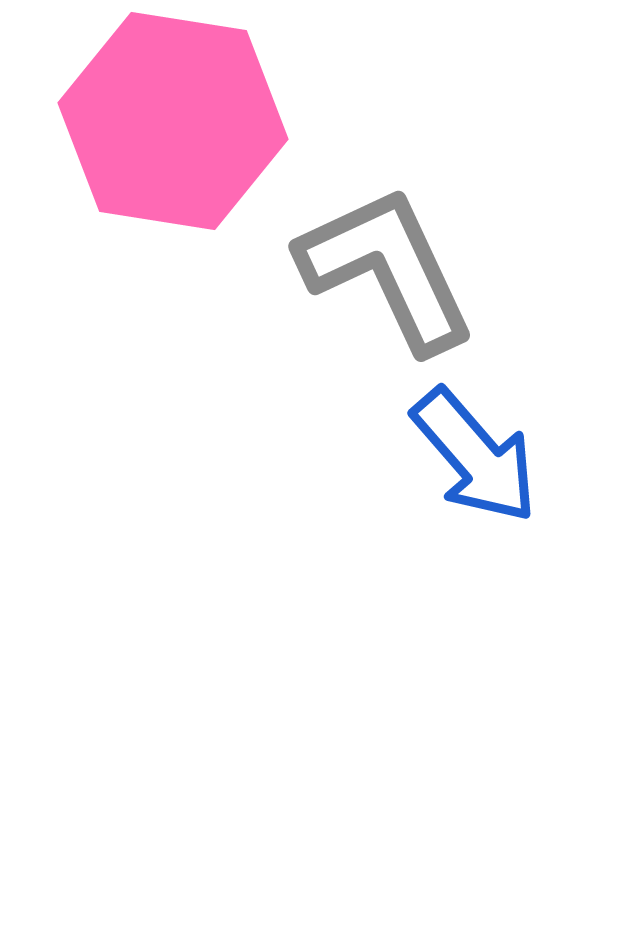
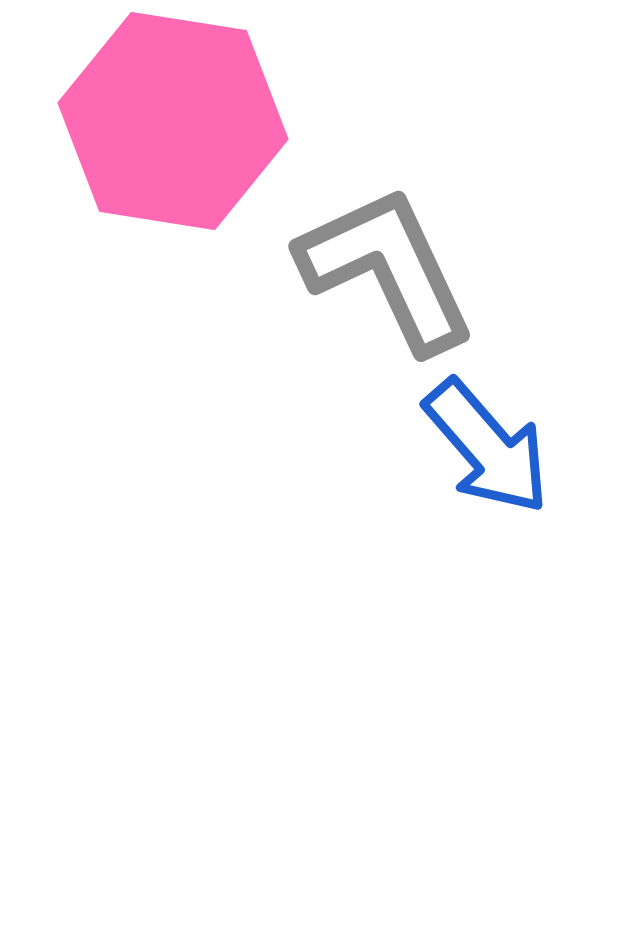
blue arrow: moved 12 px right, 9 px up
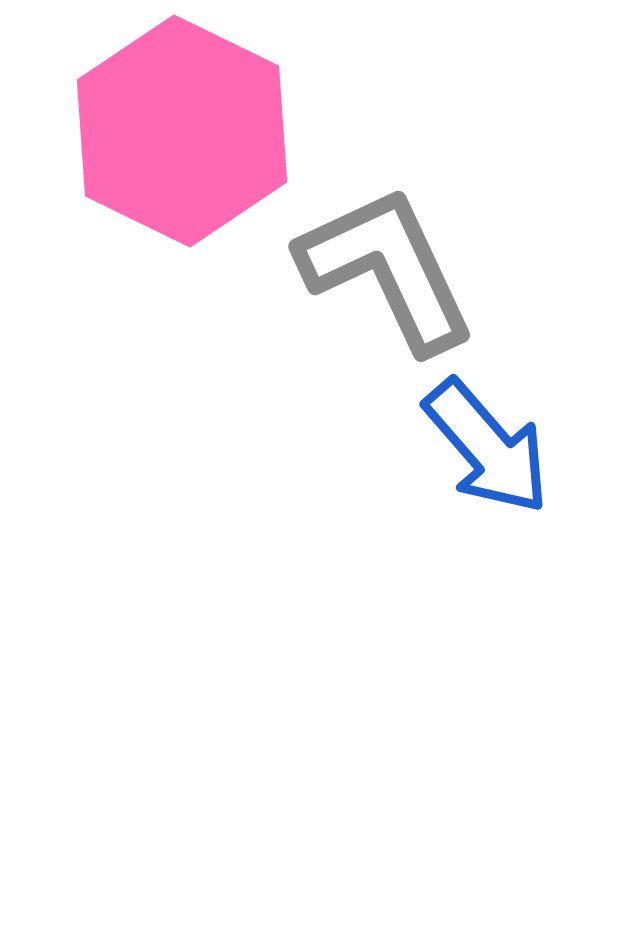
pink hexagon: moved 9 px right, 10 px down; rotated 17 degrees clockwise
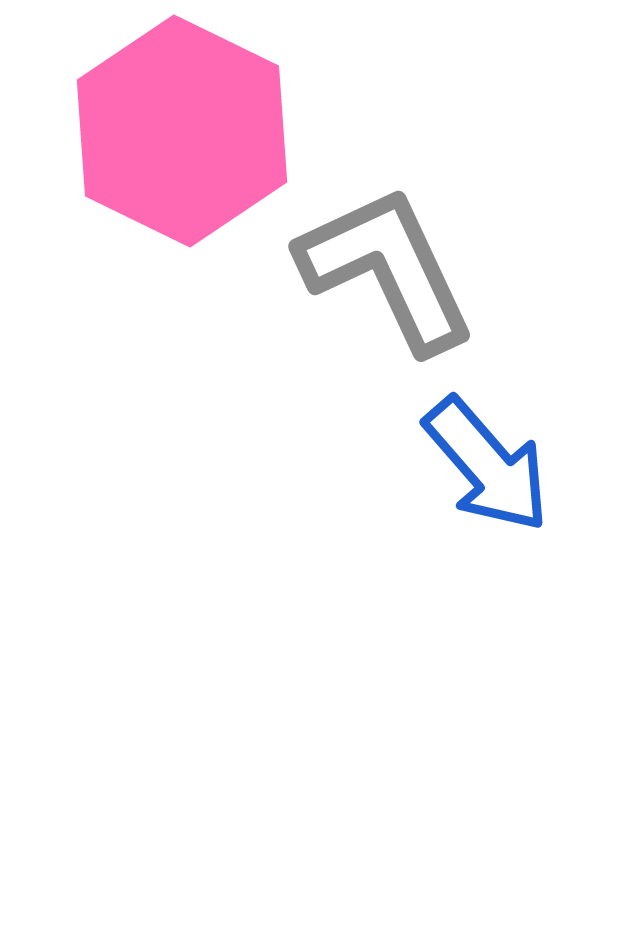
blue arrow: moved 18 px down
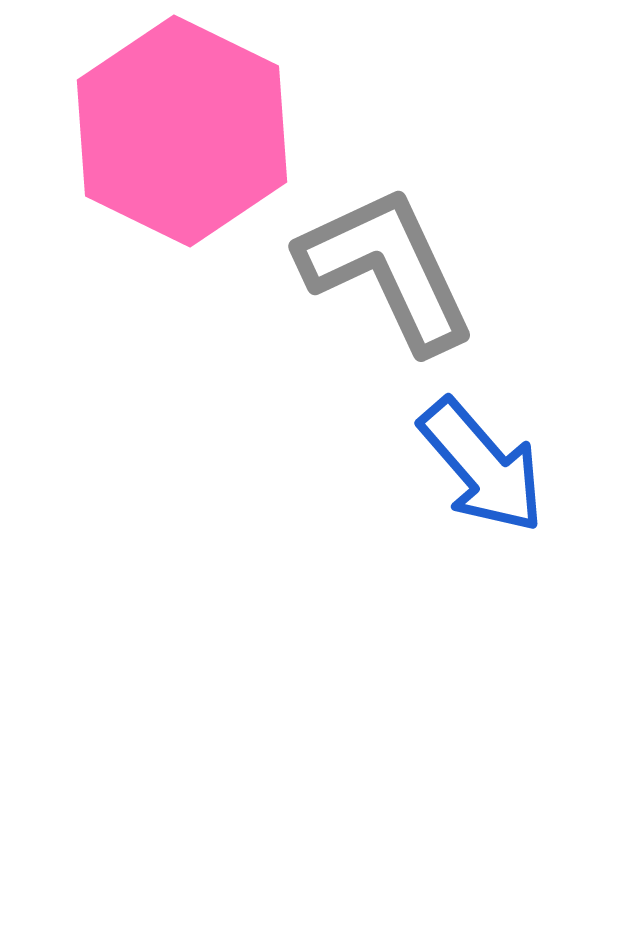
blue arrow: moved 5 px left, 1 px down
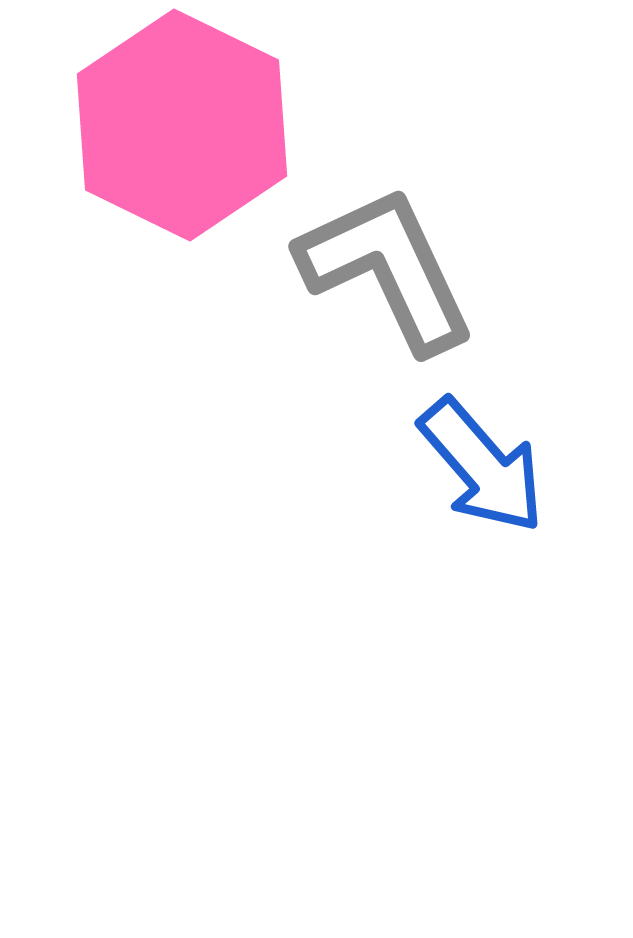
pink hexagon: moved 6 px up
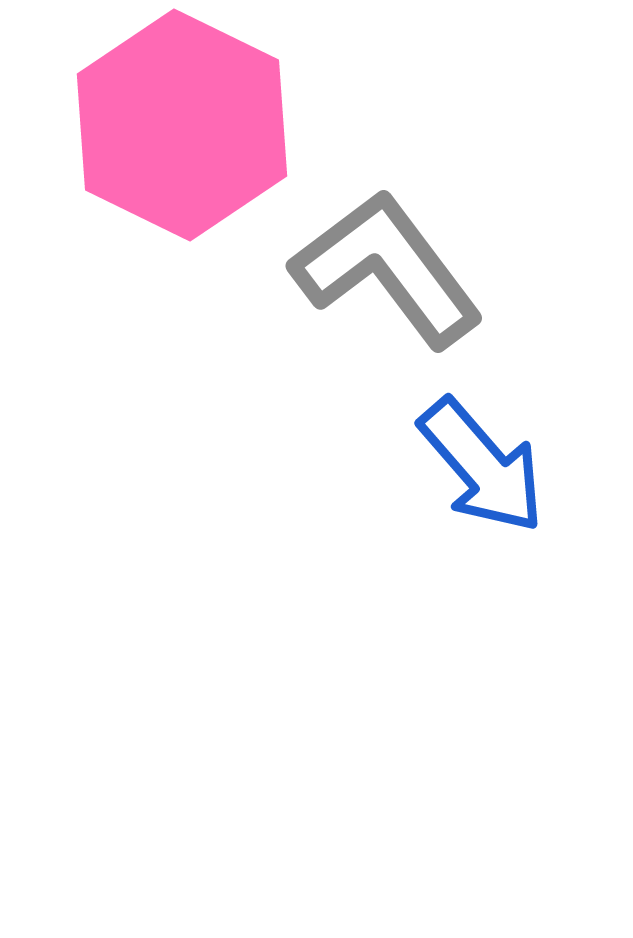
gray L-shape: rotated 12 degrees counterclockwise
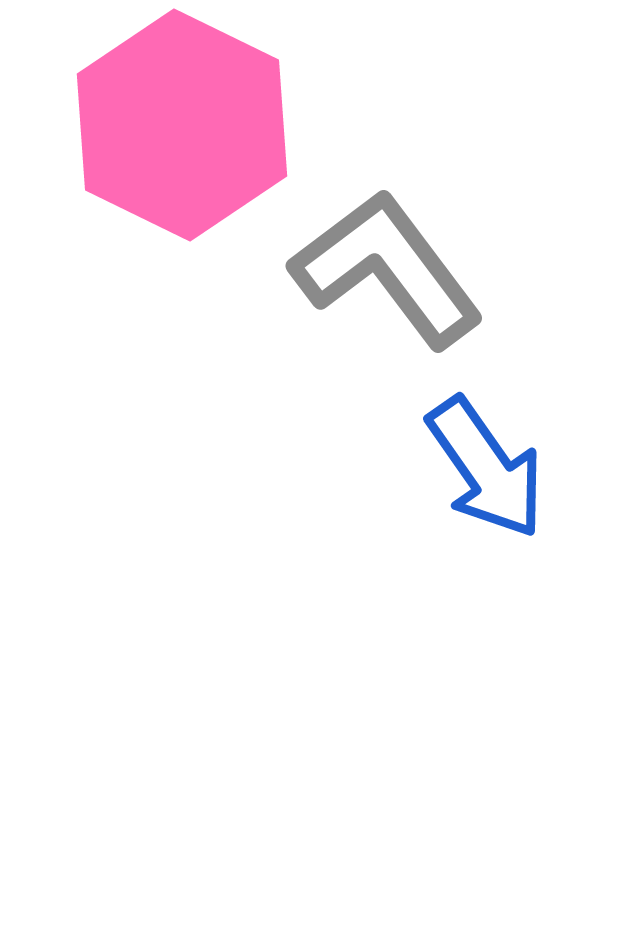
blue arrow: moved 4 px right, 2 px down; rotated 6 degrees clockwise
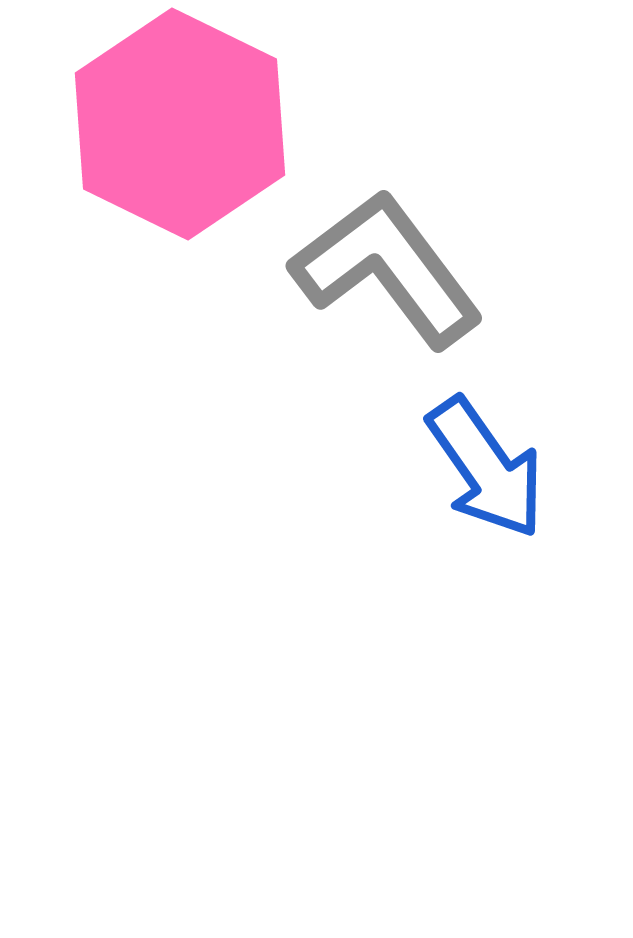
pink hexagon: moved 2 px left, 1 px up
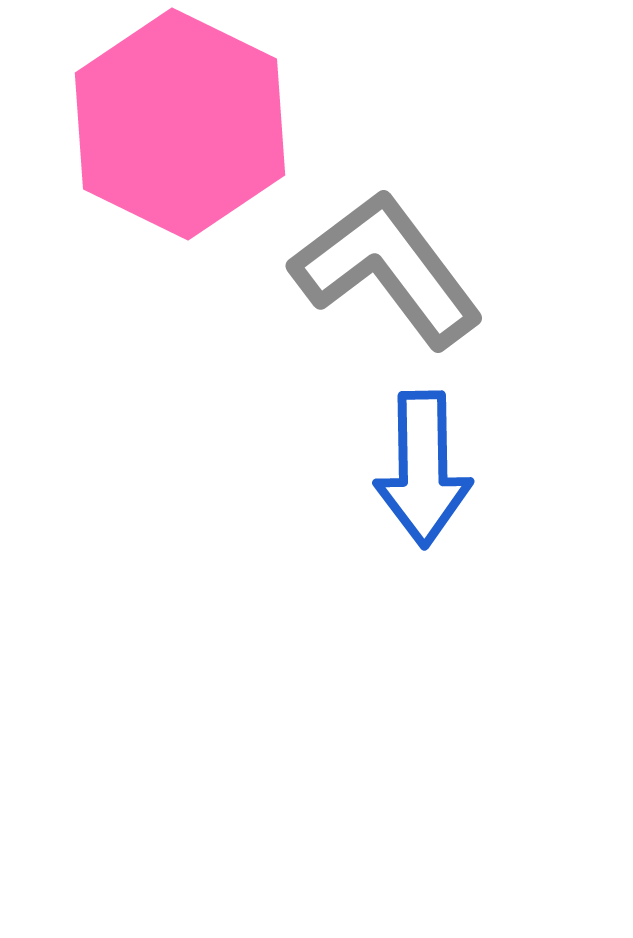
blue arrow: moved 63 px left, 1 px down; rotated 34 degrees clockwise
